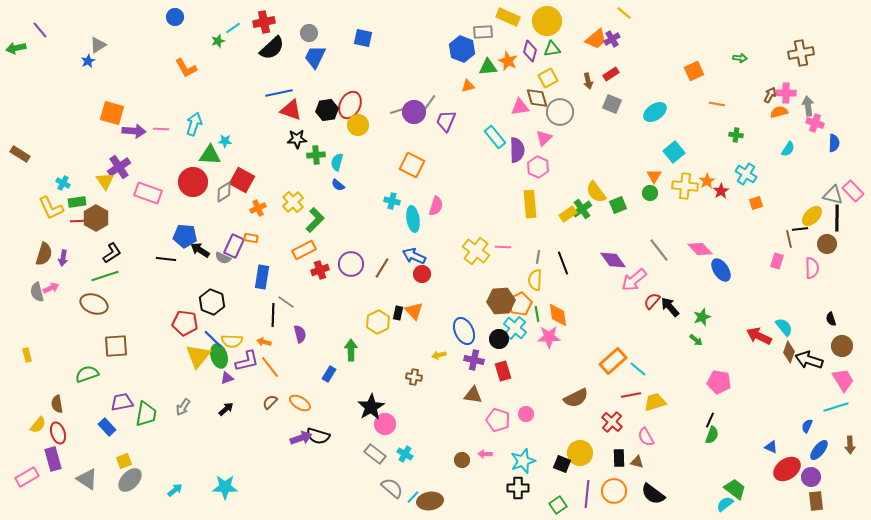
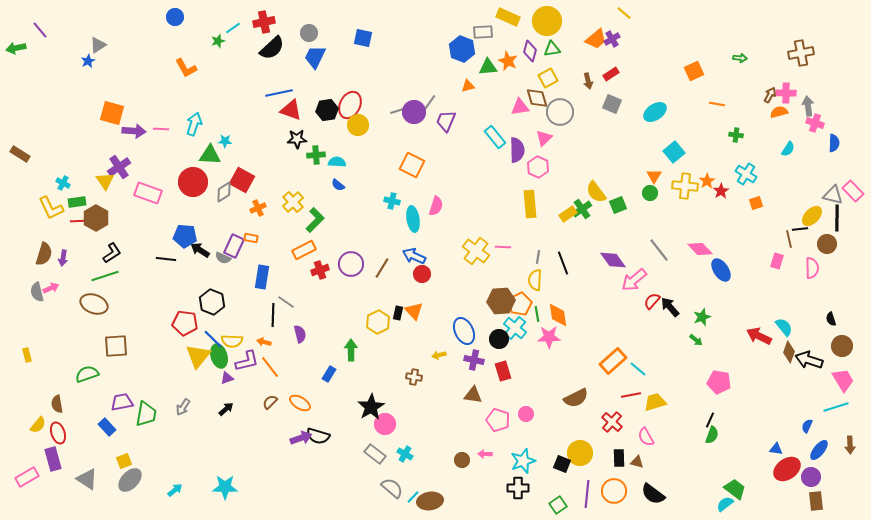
cyan semicircle at (337, 162): rotated 78 degrees clockwise
blue triangle at (771, 447): moved 5 px right, 2 px down; rotated 16 degrees counterclockwise
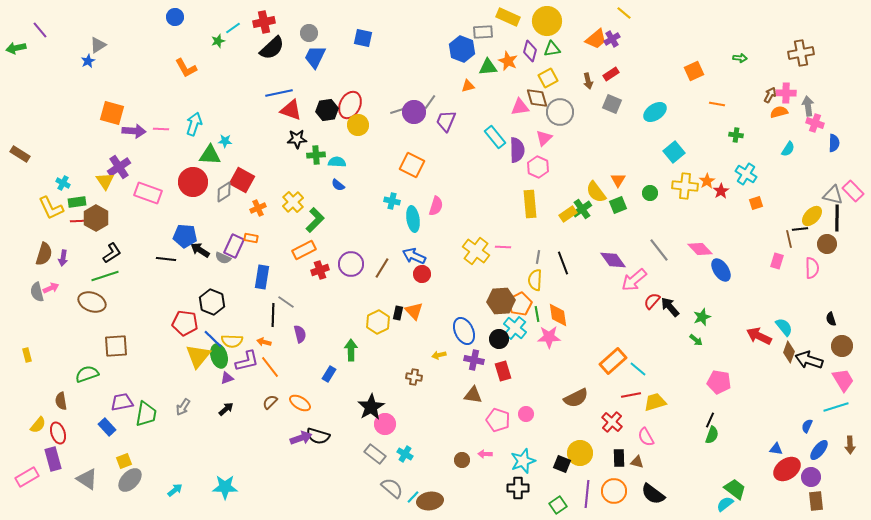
orange triangle at (654, 176): moved 36 px left, 4 px down
brown ellipse at (94, 304): moved 2 px left, 2 px up
brown semicircle at (57, 404): moved 4 px right, 3 px up
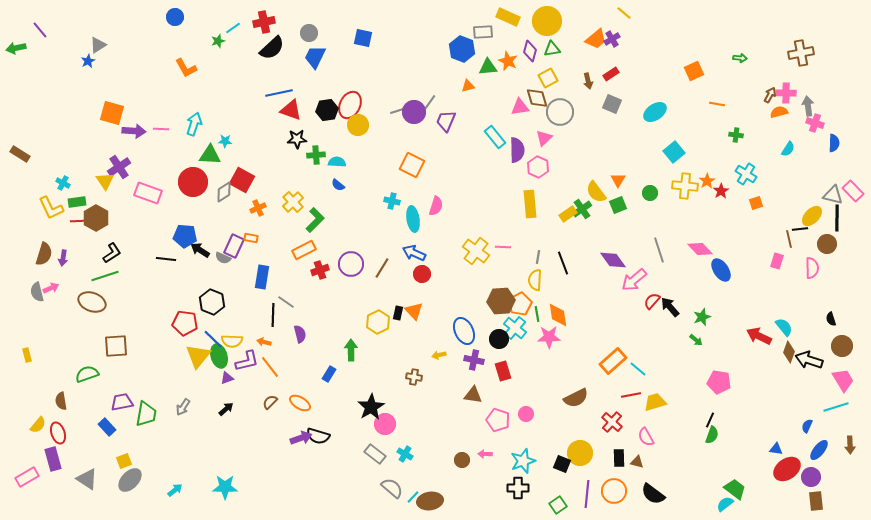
gray line at (659, 250): rotated 20 degrees clockwise
blue arrow at (414, 256): moved 3 px up
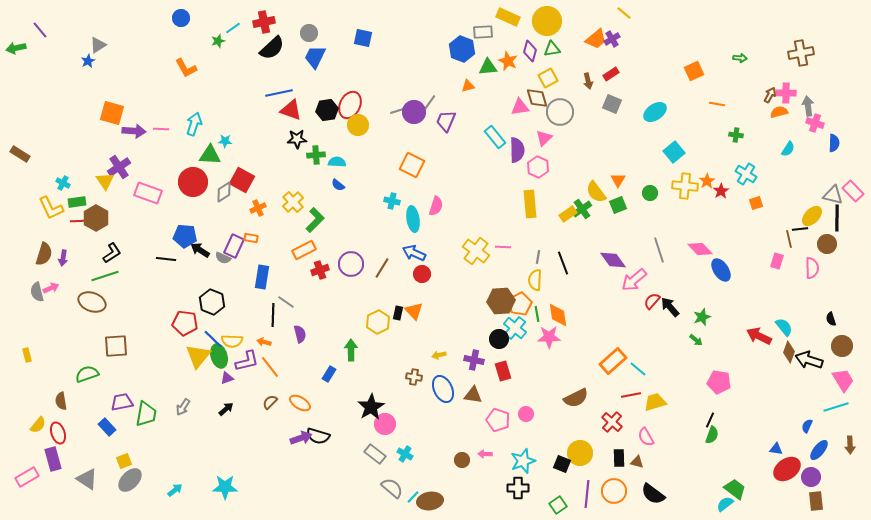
blue circle at (175, 17): moved 6 px right, 1 px down
blue ellipse at (464, 331): moved 21 px left, 58 px down
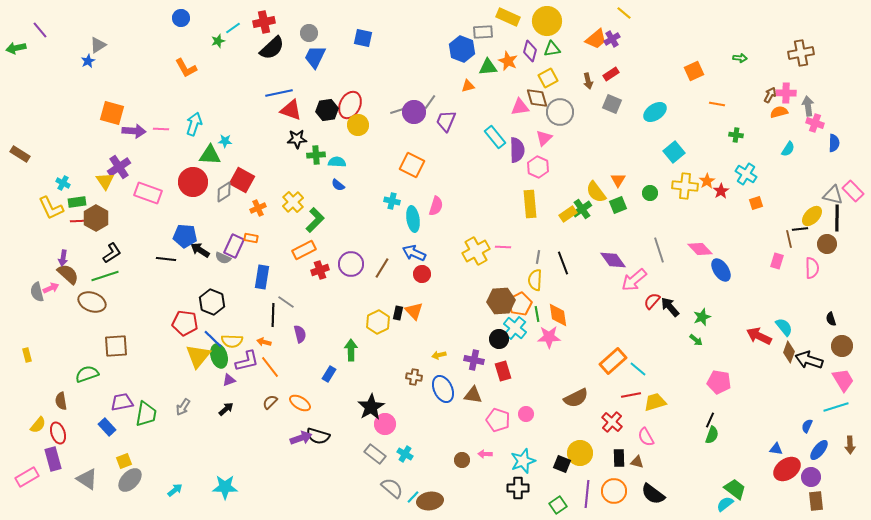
yellow cross at (476, 251): rotated 24 degrees clockwise
brown semicircle at (44, 254): moved 24 px right, 20 px down; rotated 65 degrees counterclockwise
purple triangle at (227, 378): moved 2 px right, 2 px down
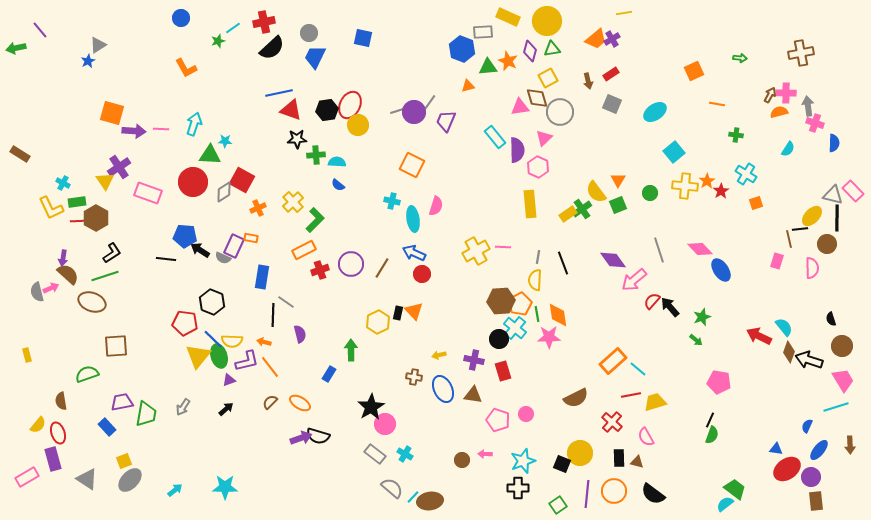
yellow line at (624, 13): rotated 49 degrees counterclockwise
